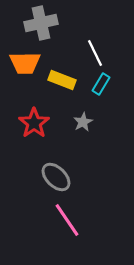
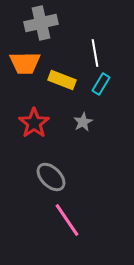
white line: rotated 16 degrees clockwise
gray ellipse: moved 5 px left
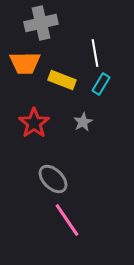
gray ellipse: moved 2 px right, 2 px down
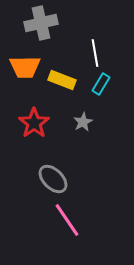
orange trapezoid: moved 4 px down
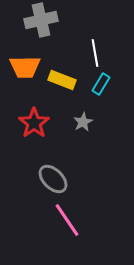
gray cross: moved 3 px up
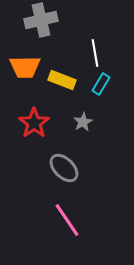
gray ellipse: moved 11 px right, 11 px up
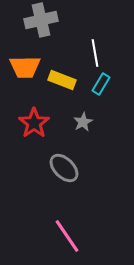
pink line: moved 16 px down
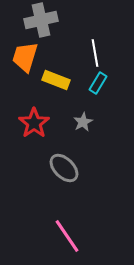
orange trapezoid: moved 10 px up; rotated 108 degrees clockwise
yellow rectangle: moved 6 px left
cyan rectangle: moved 3 px left, 1 px up
